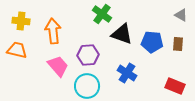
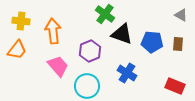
green cross: moved 3 px right
orange trapezoid: rotated 115 degrees clockwise
purple hexagon: moved 2 px right, 4 px up; rotated 20 degrees counterclockwise
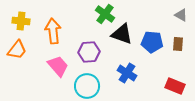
purple hexagon: moved 1 px left, 1 px down; rotated 20 degrees clockwise
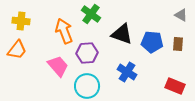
green cross: moved 14 px left
orange arrow: moved 11 px right; rotated 15 degrees counterclockwise
purple hexagon: moved 2 px left, 1 px down
blue cross: moved 1 px up
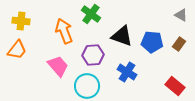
black triangle: moved 2 px down
brown rectangle: moved 1 px right; rotated 32 degrees clockwise
purple hexagon: moved 6 px right, 2 px down
red rectangle: rotated 18 degrees clockwise
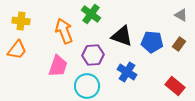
pink trapezoid: rotated 60 degrees clockwise
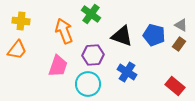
gray triangle: moved 10 px down
blue pentagon: moved 2 px right, 7 px up; rotated 10 degrees clockwise
cyan circle: moved 1 px right, 2 px up
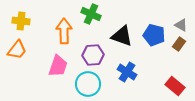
green cross: rotated 12 degrees counterclockwise
orange arrow: rotated 20 degrees clockwise
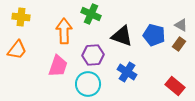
yellow cross: moved 4 px up
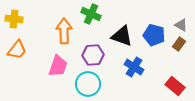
yellow cross: moved 7 px left, 2 px down
blue cross: moved 7 px right, 5 px up
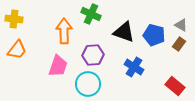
black triangle: moved 2 px right, 4 px up
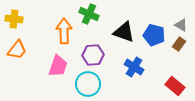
green cross: moved 2 px left
